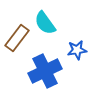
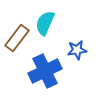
cyan semicircle: rotated 60 degrees clockwise
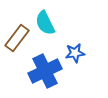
cyan semicircle: rotated 50 degrees counterclockwise
blue star: moved 2 px left, 3 px down
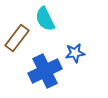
cyan semicircle: moved 4 px up
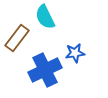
cyan semicircle: moved 2 px up
blue cross: moved 1 px up
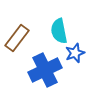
cyan semicircle: moved 14 px right, 14 px down; rotated 15 degrees clockwise
blue star: rotated 12 degrees counterclockwise
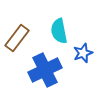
blue star: moved 8 px right
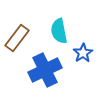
blue star: rotated 12 degrees counterclockwise
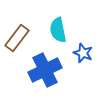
cyan semicircle: moved 1 px left, 1 px up
blue star: rotated 18 degrees counterclockwise
